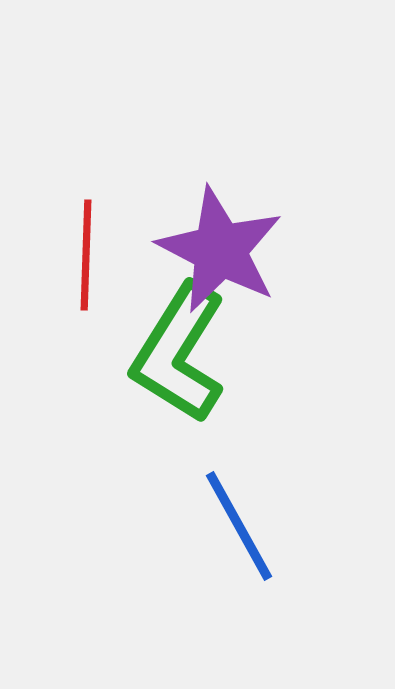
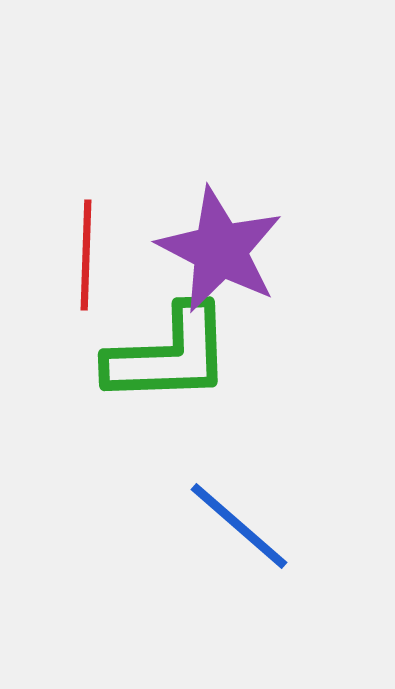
green L-shape: moved 10 px left, 2 px down; rotated 124 degrees counterclockwise
blue line: rotated 20 degrees counterclockwise
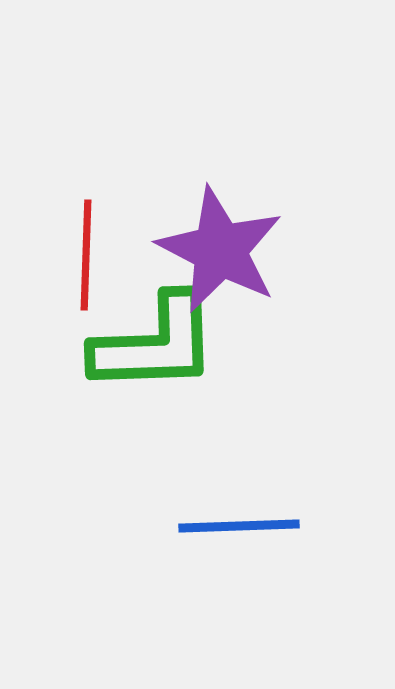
green L-shape: moved 14 px left, 11 px up
blue line: rotated 43 degrees counterclockwise
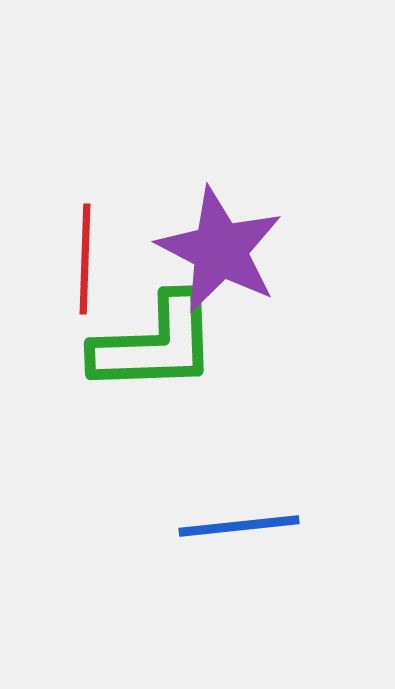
red line: moved 1 px left, 4 px down
blue line: rotated 4 degrees counterclockwise
